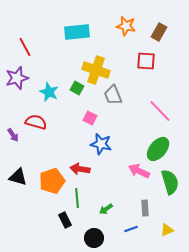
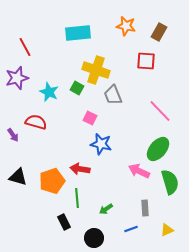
cyan rectangle: moved 1 px right, 1 px down
black rectangle: moved 1 px left, 2 px down
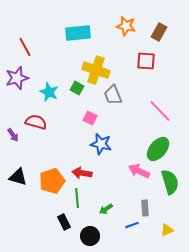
red arrow: moved 2 px right, 4 px down
blue line: moved 1 px right, 4 px up
black circle: moved 4 px left, 2 px up
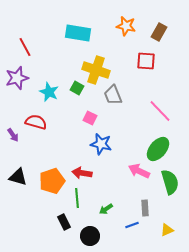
cyan rectangle: rotated 15 degrees clockwise
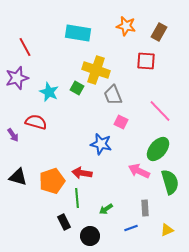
pink square: moved 31 px right, 4 px down
blue line: moved 1 px left, 3 px down
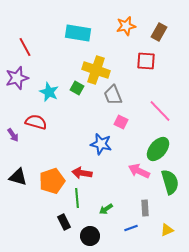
orange star: rotated 24 degrees counterclockwise
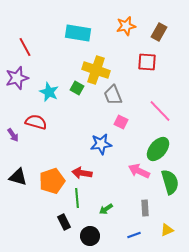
red square: moved 1 px right, 1 px down
blue star: rotated 20 degrees counterclockwise
blue line: moved 3 px right, 7 px down
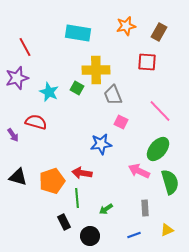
yellow cross: rotated 20 degrees counterclockwise
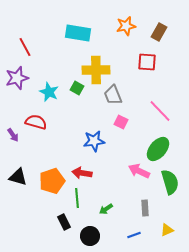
blue star: moved 7 px left, 3 px up
